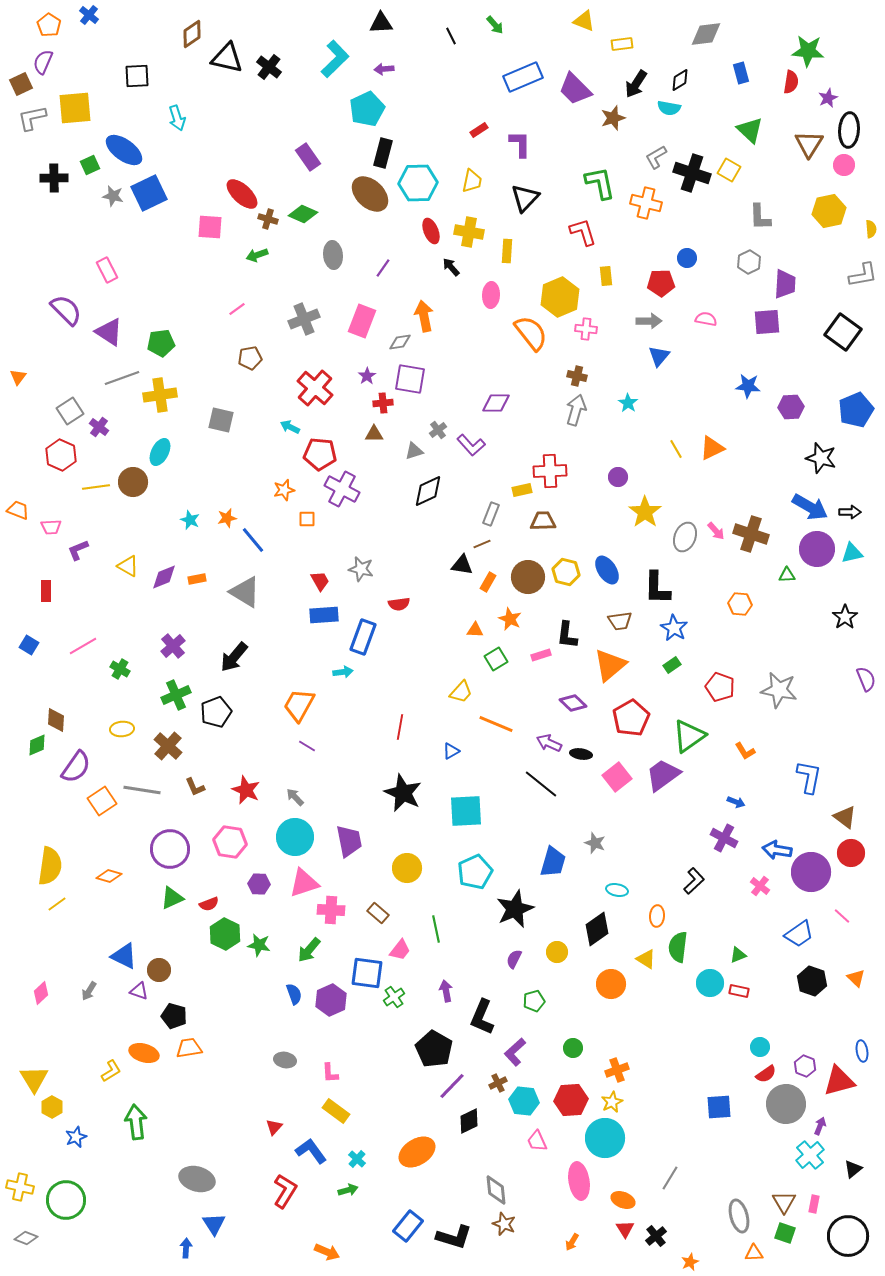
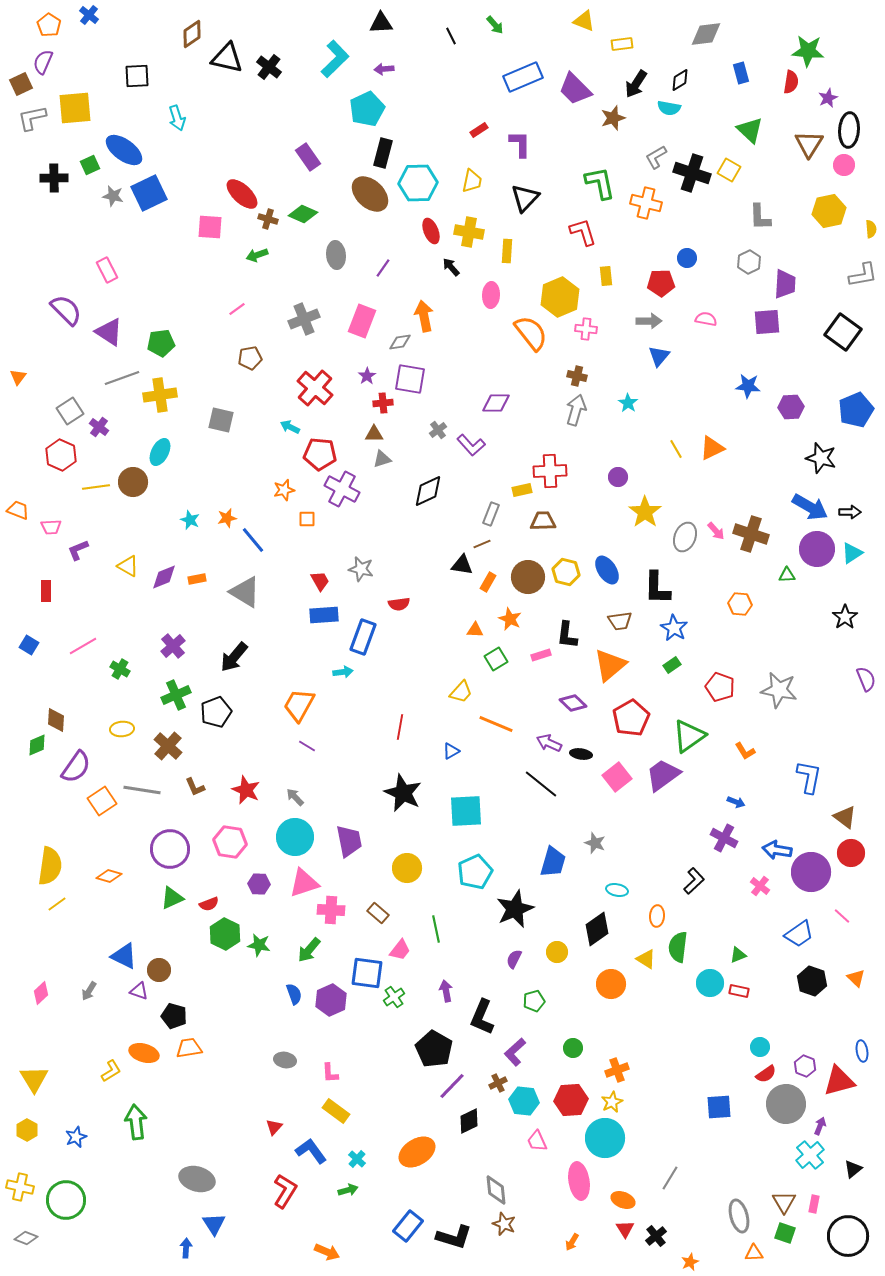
gray ellipse at (333, 255): moved 3 px right
gray triangle at (414, 451): moved 32 px left, 8 px down
cyan triangle at (852, 553): rotated 20 degrees counterclockwise
yellow hexagon at (52, 1107): moved 25 px left, 23 px down
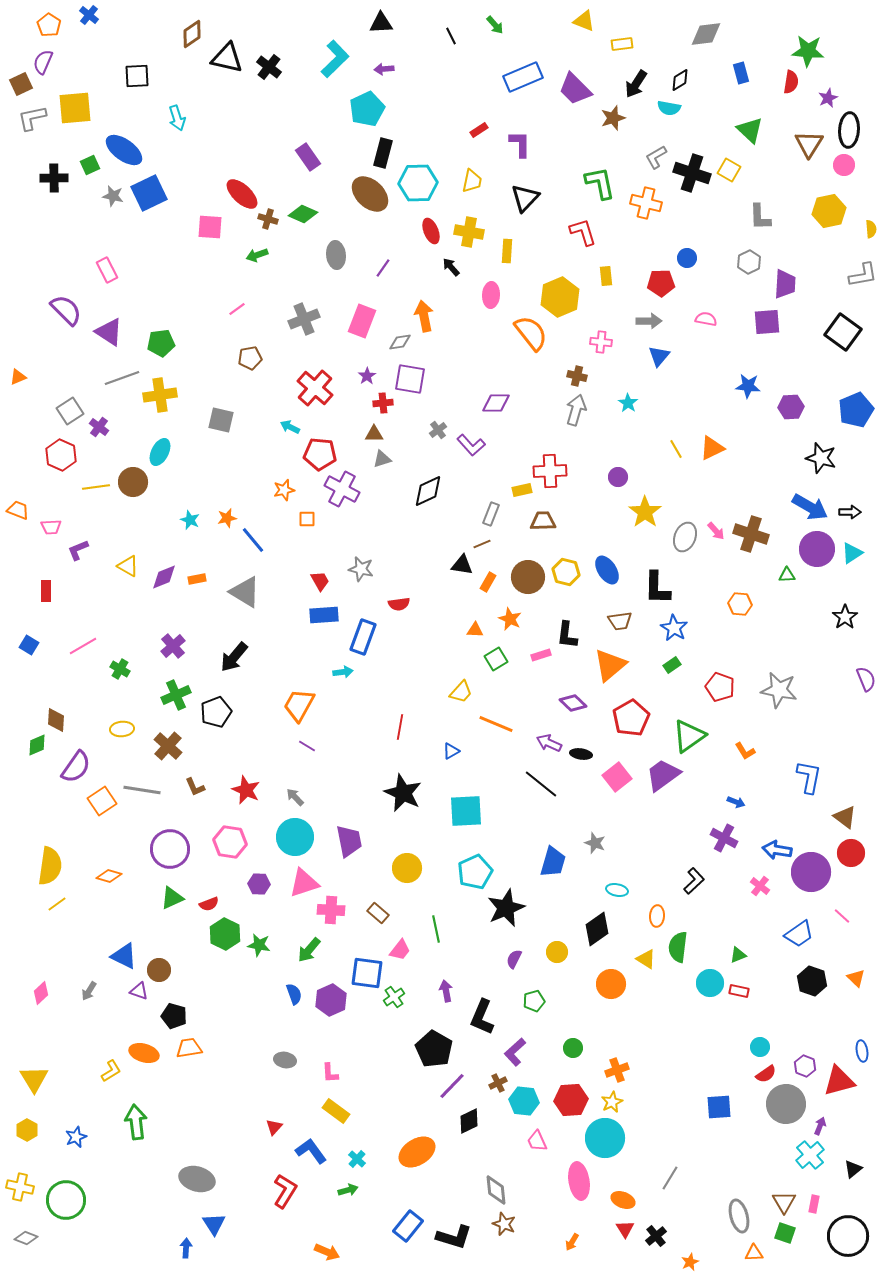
pink cross at (586, 329): moved 15 px right, 13 px down
orange triangle at (18, 377): rotated 30 degrees clockwise
black star at (515, 909): moved 9 px left, 1 px up
